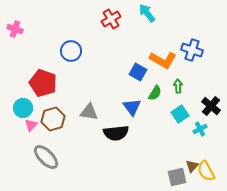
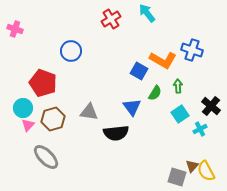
blue square: moved 1 px right, 1 px up
pink triangle: moved 3 px left
gray square: rotated 30 degrees clockwise
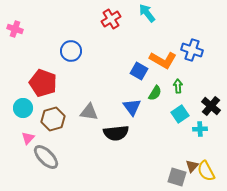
pink triangle: moved 13 px down
cyan cross: rotated 24 degrees clockwise
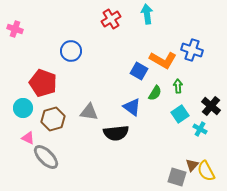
cyan arrow: moved 1 px down; rotated 30 degrees clockwise
blue triangle: rotated 18 degrees counterclockwise
cyan cross: rotated 32 degrees clockwise
pink triangle: rotated 48 degrees counterclockwise
brown triangle: moved 1 px up
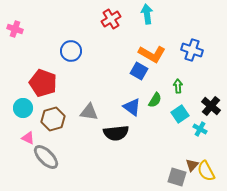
orange L-shape: moved 11 px left, 6 px up
green semicircle: moved 7 px down
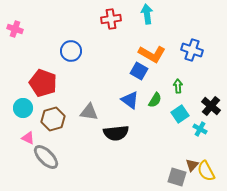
red cross: rotated 24 degrees clockwise
blue triangle: moved 2 px left, 7 px up
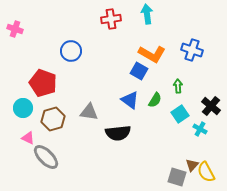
black semicircle: moved 2 px right
yellow semicircle: moved 1 px down
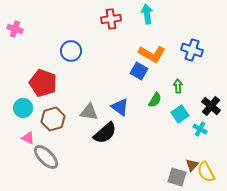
blue triangle: moved 10 px left, 7 px down
black semicircle: moved 13 px left; rotated 35 degrees counterclockwise
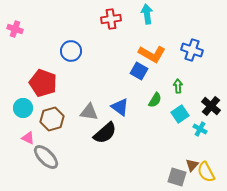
brown hexagon: moved 1 px left
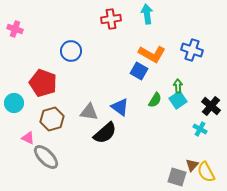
cyan circle: moved 9 px left, 5 px up
cyan square: moved 2 px left, 14 px up
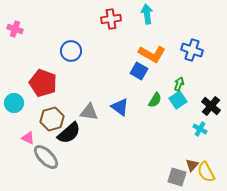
green arrow: moved 1 px right, 2 px up; rotated 24 degrees clockwise
black semicircle: moved 36 px left
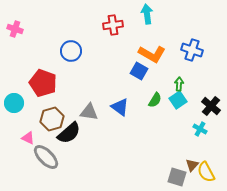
red cross: moved 2 px right, 6 px down
green arrow: rotated 16 degrees counterclockwise
